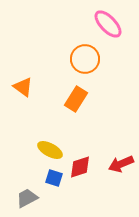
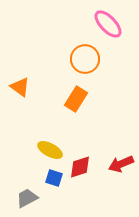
orange triangle: moved 3 px left
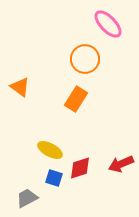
red diamond: moved 1 px down
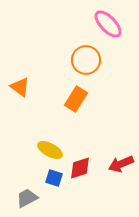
orange circle: moved 1 px right, 1 px down
